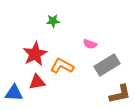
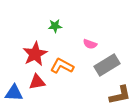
green star: moved 2 px right, 5 px down
brown L-shape: moved 1 px down
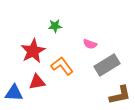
red star: moved 2 px left, 3 px up
orange L-shape: rotated 25 degrees clockwise
